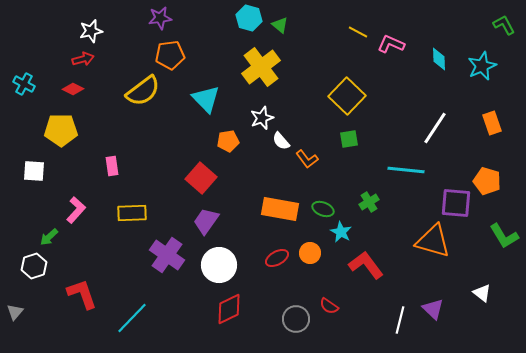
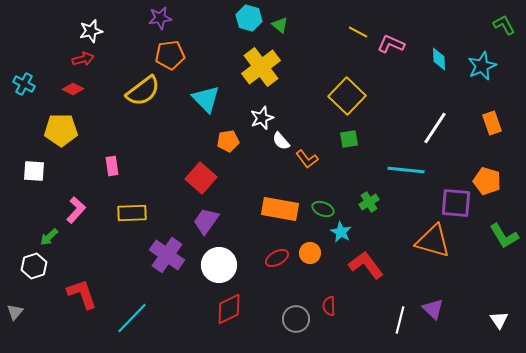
white triangle at (482, 293): moved 17 px right, 27 px down; rotated 18 degrees clockwise
red semicircle at (329, 306): rotated 54 degrees clockwise
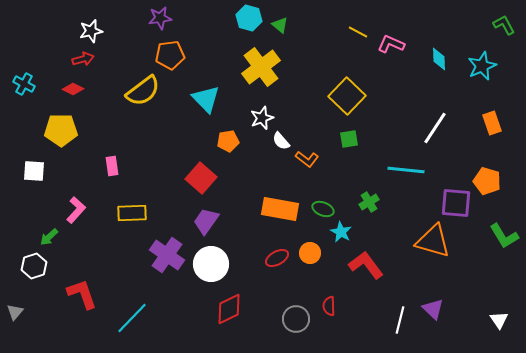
orange L-shape at (307, 159): rotated 15 degrees counterclockwise
white circle at (219, 265): moved 8 px left, 1 px up
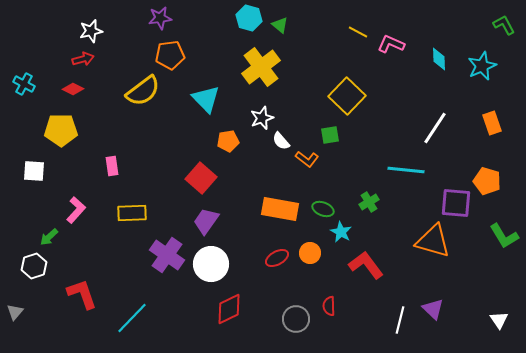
green square at (349, 139): moved 19 px left, 4 px up
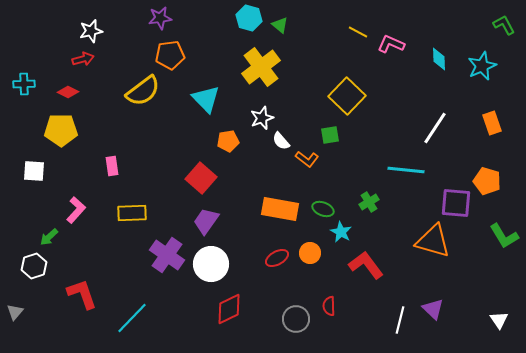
cyan cross at (24, 84): rotated 30 degrees counterclockwise
red diamond at (73, 89): moved 5 px left, 3 px down
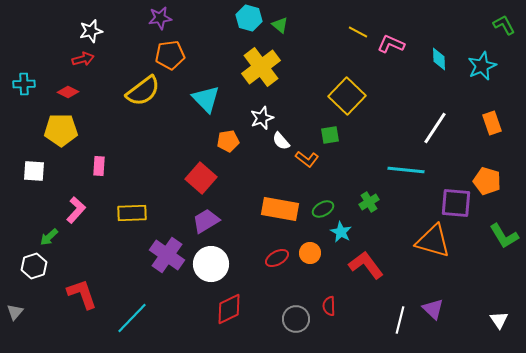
pink rectangle at (112, 166): moved 13 px left; rotated 12 degrees clockwise
green ellipse at (323, 209): rotated 50 degrees counterclockwise
purple trapezoid at (206, 221): rotated 24 degrees clockwise
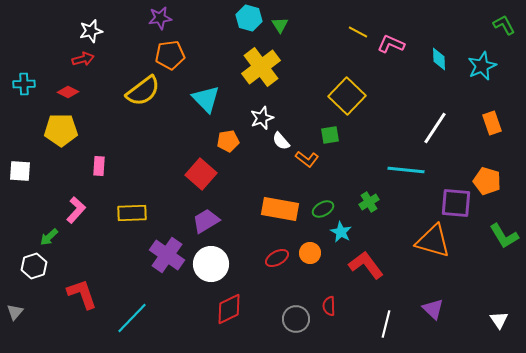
green triangle at (280, 25): rotated 18 degrees clockwise
white square at (34, 171): moved 14 px left
red square at (201, 178): moved 4 px up
white line at (400, 320): moved 14 px left, 4 px down
